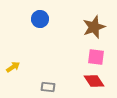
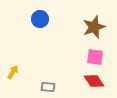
pink square: moved 1 px left
yellow arrow: moved 5 px down; rotated 24 degrees counterclockwise
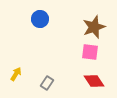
pink square: moved 5 px left, 5 px up
yellow arrow: moved 3 px right, 2 px down
gray rectangle: moved 1 px left, 4 px up; rotated 64 degrees counterclockwise
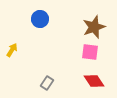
yellow arrow: moved 4 px left, 24 px up
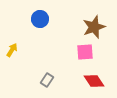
pink square: moved 5 px left; rotated 12 degrees counterclockwise
gray rectangle: moved 3 px up
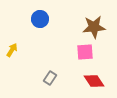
brown star: rotated 15 degrees clockwise
gray rectangle: moved 3 px right, 2 px up
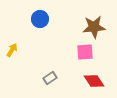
gray rectangle: rotated 24 degrees clockwise
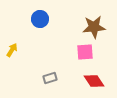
gray rectangle: rotated 16 degrees clockwise
